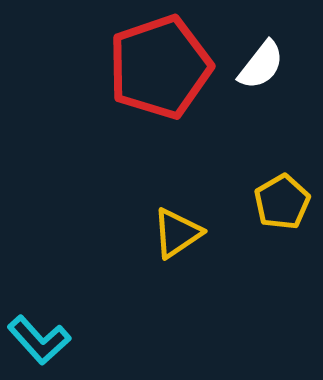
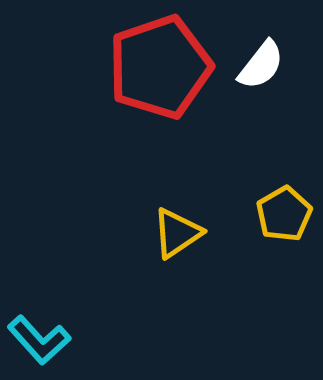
yellow pentagon: moved 2 px right, 12 px down
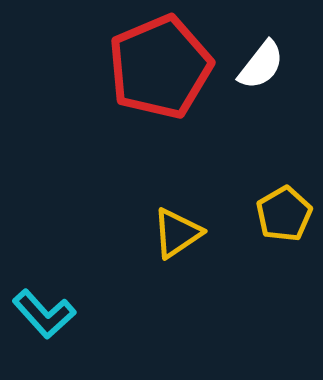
red pentagon: rotated 4 degrees counterclockwise
cyan L-shape: moved 5 px right, 26 px up
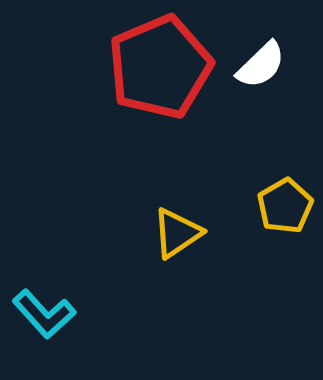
white semicircle: rotated 8 degrees clockwise
yellow pentagon: moved 1 px right, 8 px up
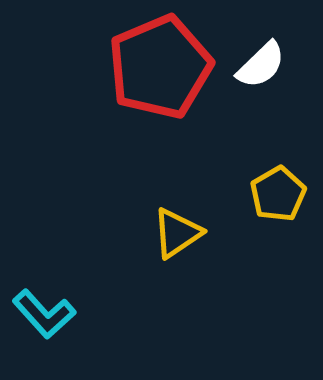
yellow pentagon: moved 7 px left, 12 px up
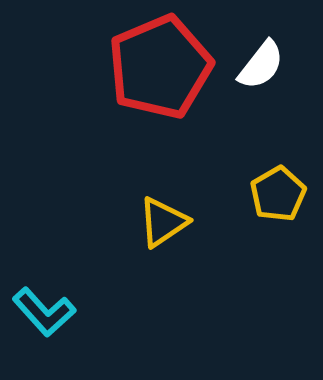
white semicircle: rotated 8 degrees counterclockwise
yellow triangle: moved 14 px left, 11 px up
cyan L-shape: moved 2 px up
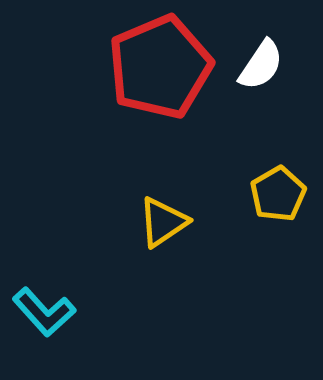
white semicircle: rotated 4 degrees counterclockwise
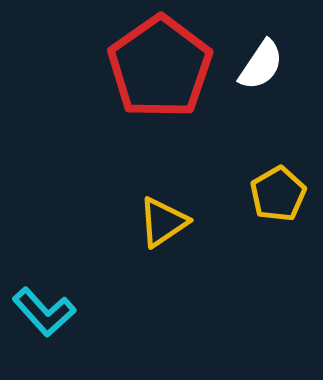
red pentagon: rotated 12 degrees counterclockwise
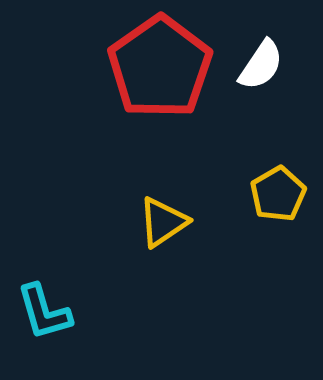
cyan L-shape: rotated 26 degrees clockwise
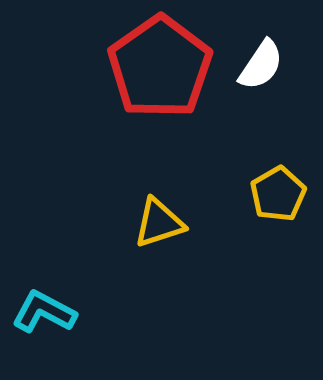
yellow triangle: moved 4 px left, 1 px down; rotated 16 degrees clockwise
cyan L-shape: rotated 134 degrees clockwise
